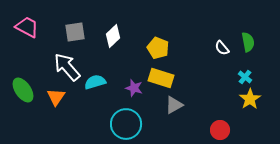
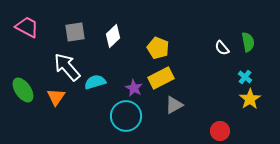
yellow rectangle: rotated 45 degrees counterclockwise
purple star: rotated 12 degrees clockwise
cyan circle: moved 8 px up
red circle: moved 1 px down
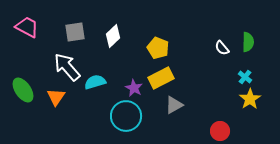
green semicircle: rotated 12 degrees clockwise
